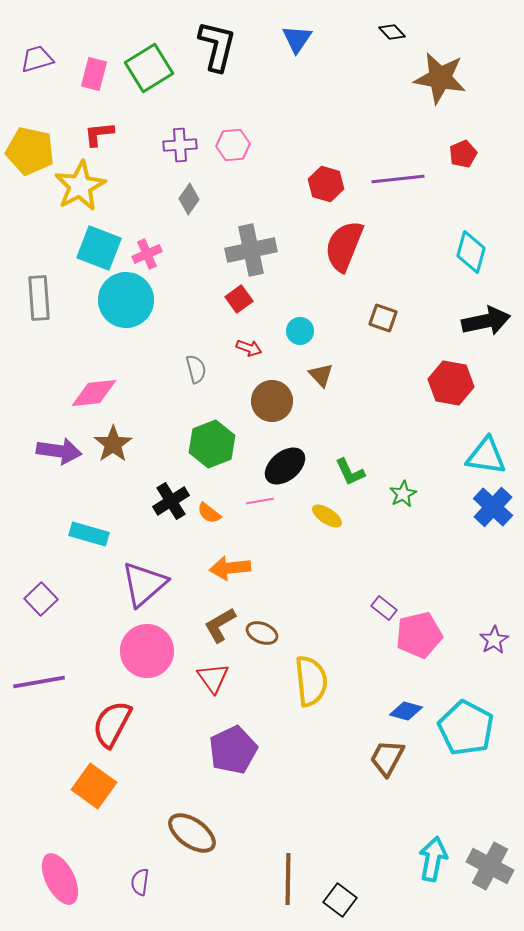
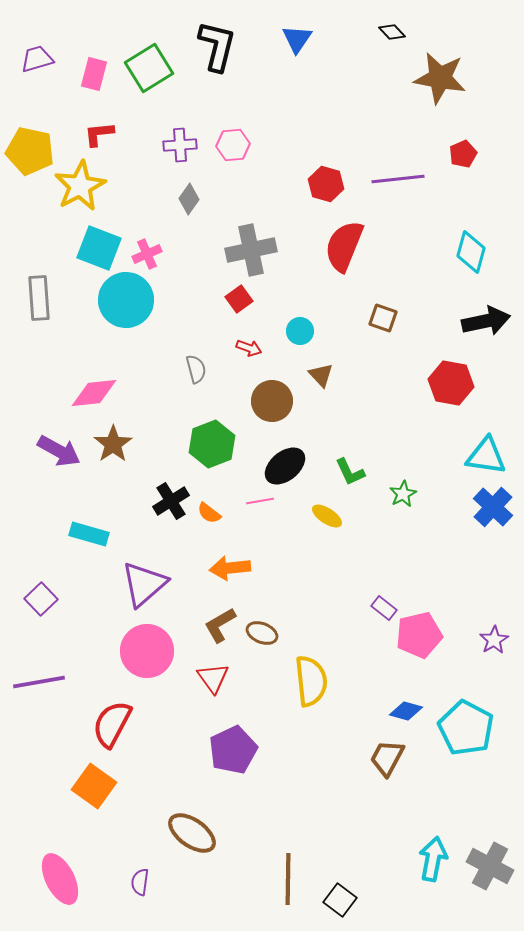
purple arrow at (59, 451): rotated 21 degrees clockwise
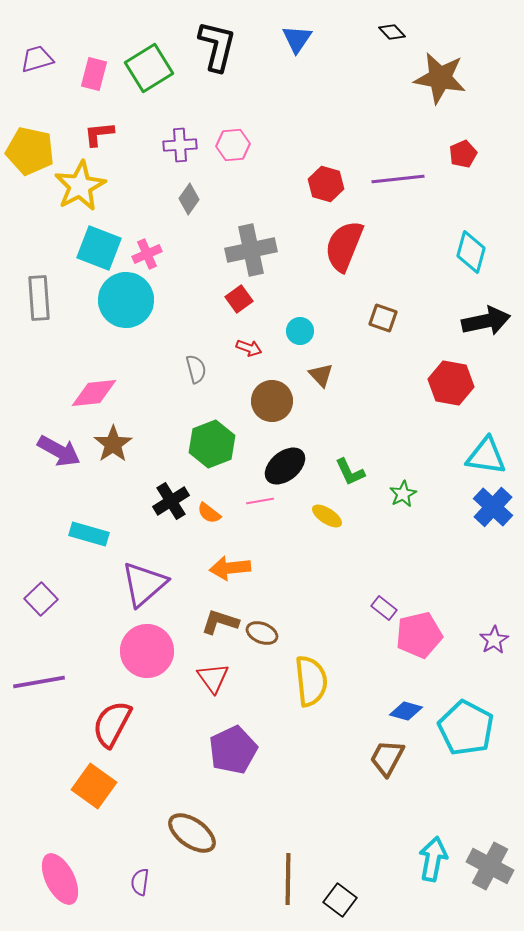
brown L-shape at (220, 625): moved 3 px up; rotated 48 degrees clockwise
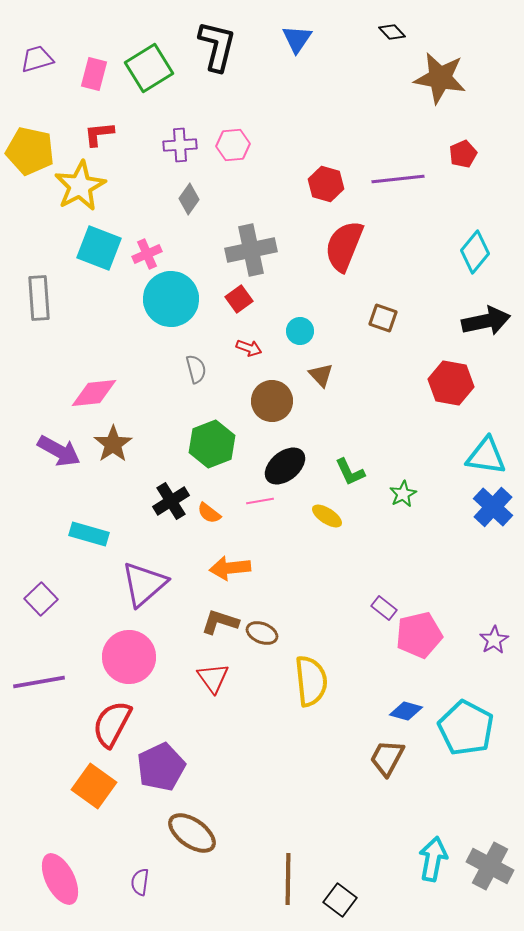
cyan diamond at (471, 252): moved 4 px right; rotated 24 degrees clockwise
cyan circle at (126, 300): moved 45 px right, 1 px up
pink circle at (147, 651): moved 18 px left, 6 px down
purple pentagon at (233, 750): moved 72 px left, 17 px down
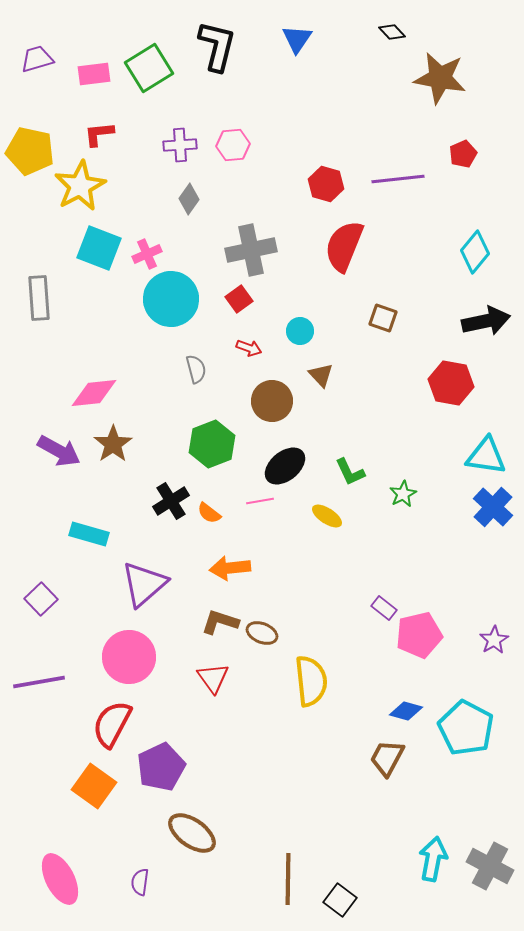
pink rectangle at (94, 74): rotated 68 degrees clockwise
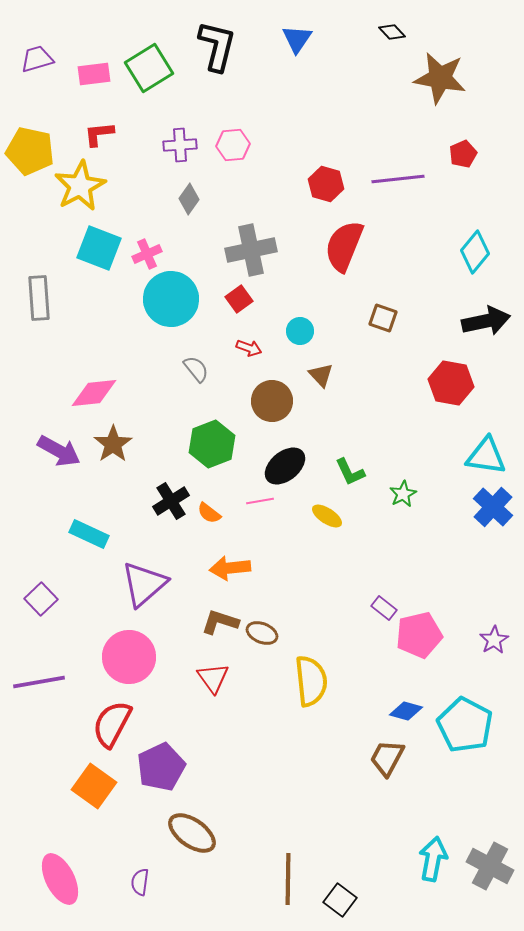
gray semicircle at (196, 369): rotated 24 degrees counterclockwise
cyan rectangle at (89, 534): rotated 9 degrees clockwise
cyan pentagon at (466, 728): moved 1 px left, 3 px up
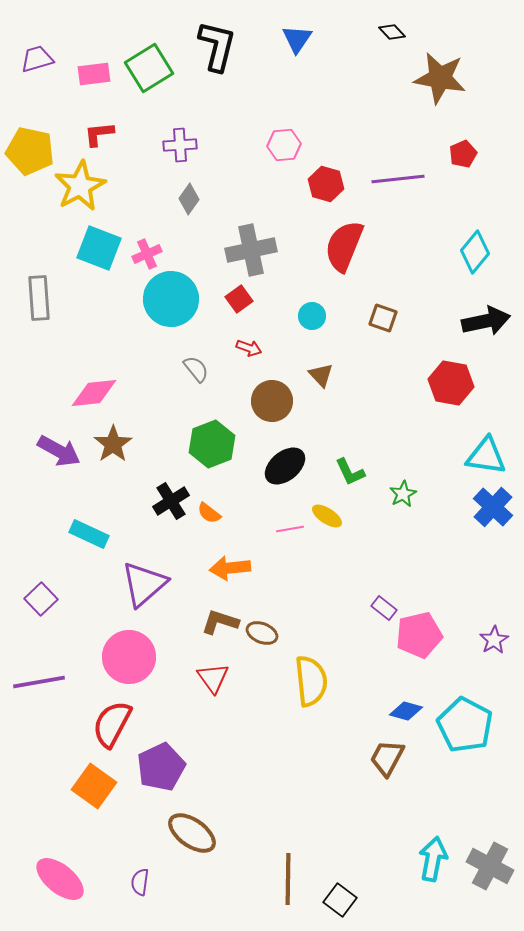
pink hexagon at (233, 145): moved 51 px right
cyan circle at (300, 331): moved 12 px right, 15 px up
pink line at (260, 501): moved 30 px right, 28 px down
pink ellipse at (60, 879): rotated 24 degrees counterclockwise
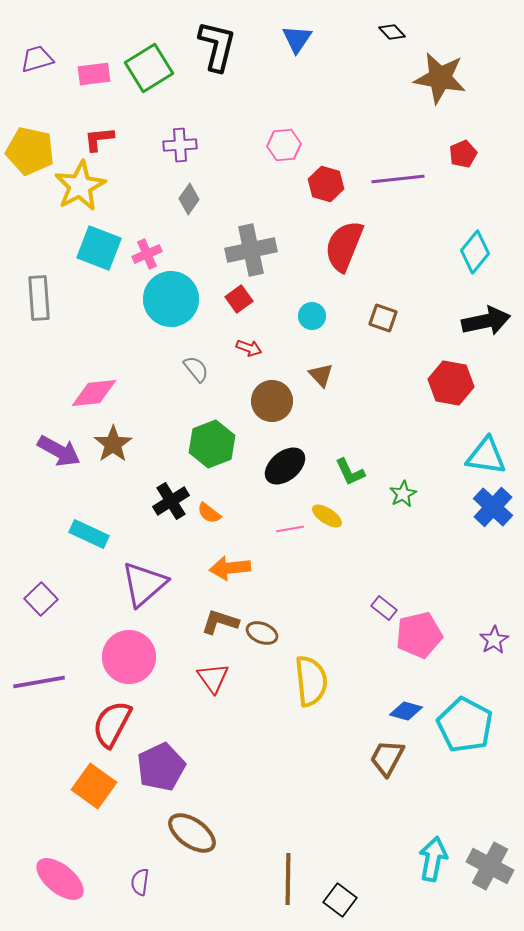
red L-shape at (99, 134): moved 5 px down
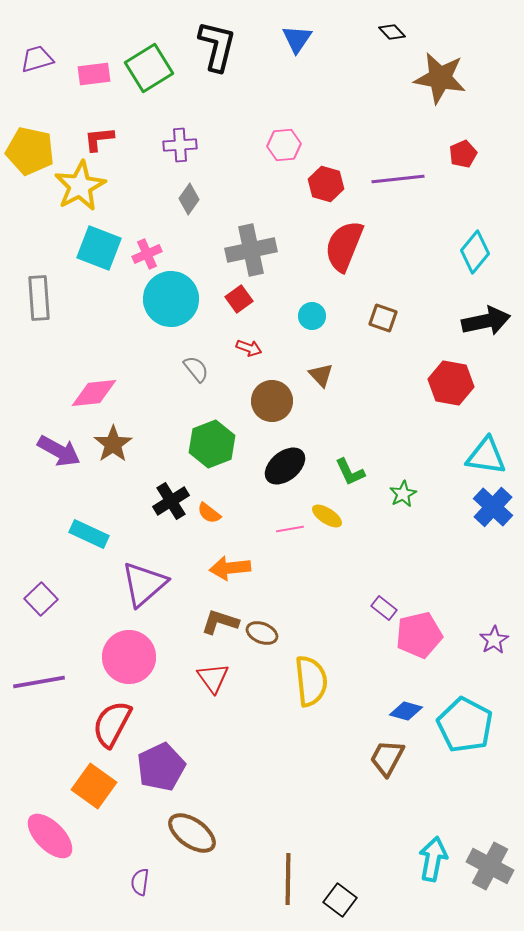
pink ellipse at (60, 879): moved 10 px left, 43 px up; rotated 6 degrees clockwise
